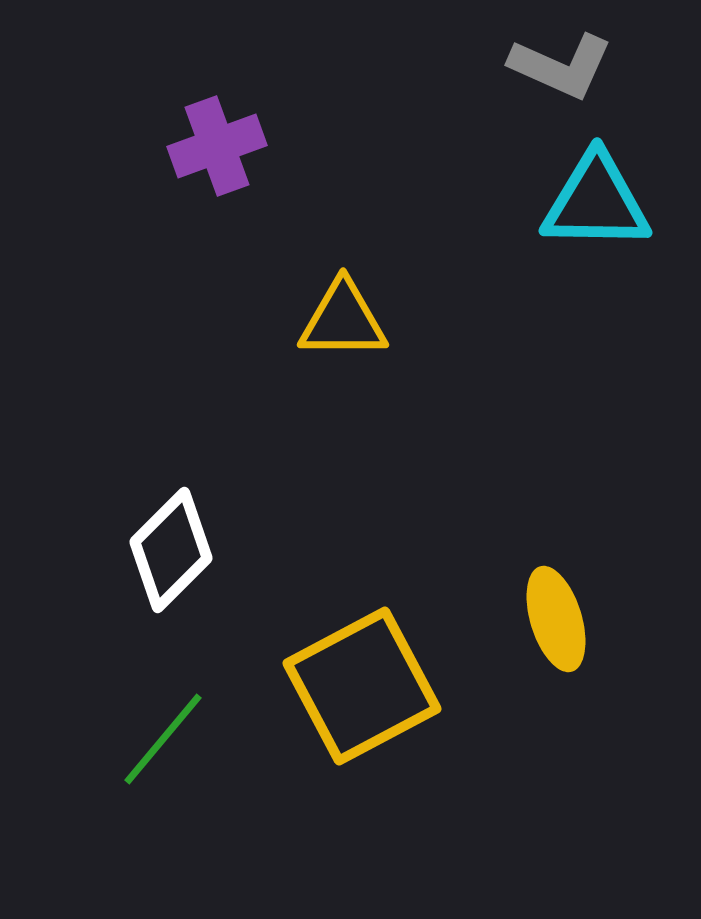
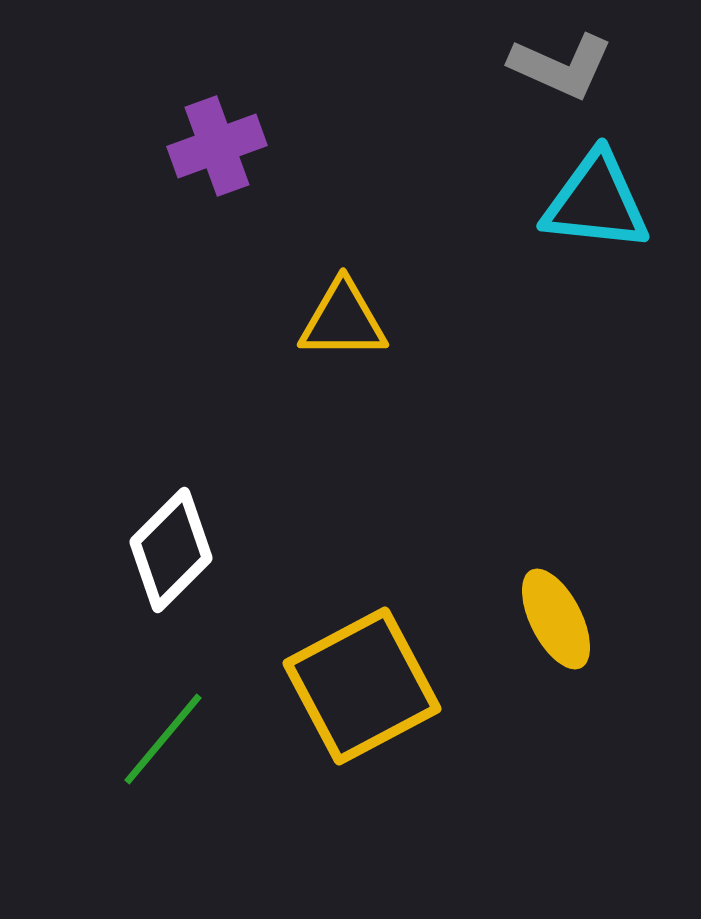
cyan triangle: rotated 5 degrees clockwise
yellow ellipse: rotated 10 degrees counterclockwise
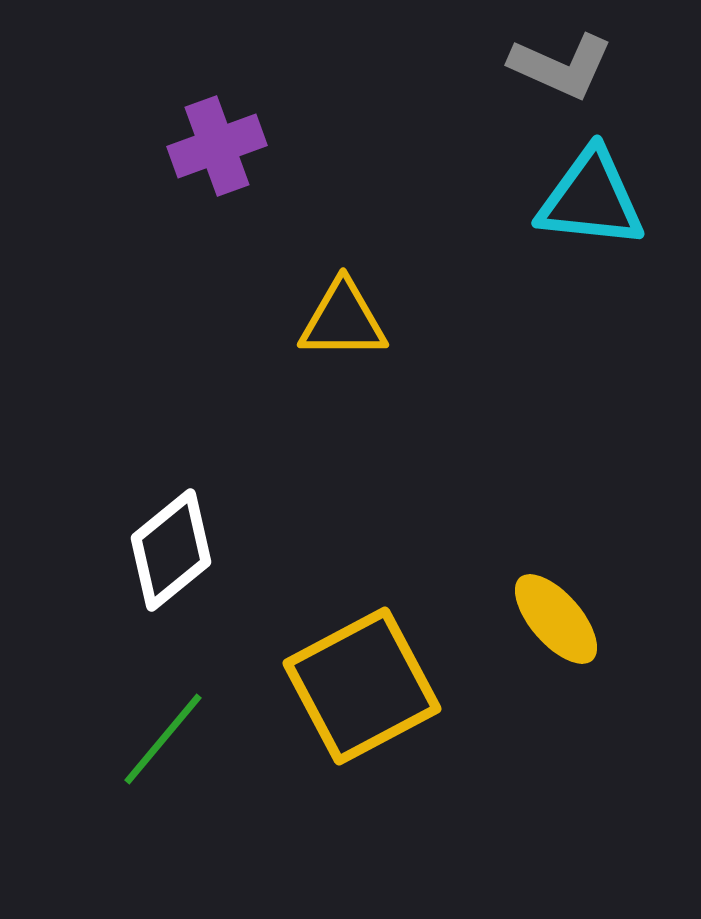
cyan triangle: moved 5 px left, 3 px up
white diamond: rotated 6 degrees clockwise
yellow ellipse: rotated 14 degrees counterclockwise
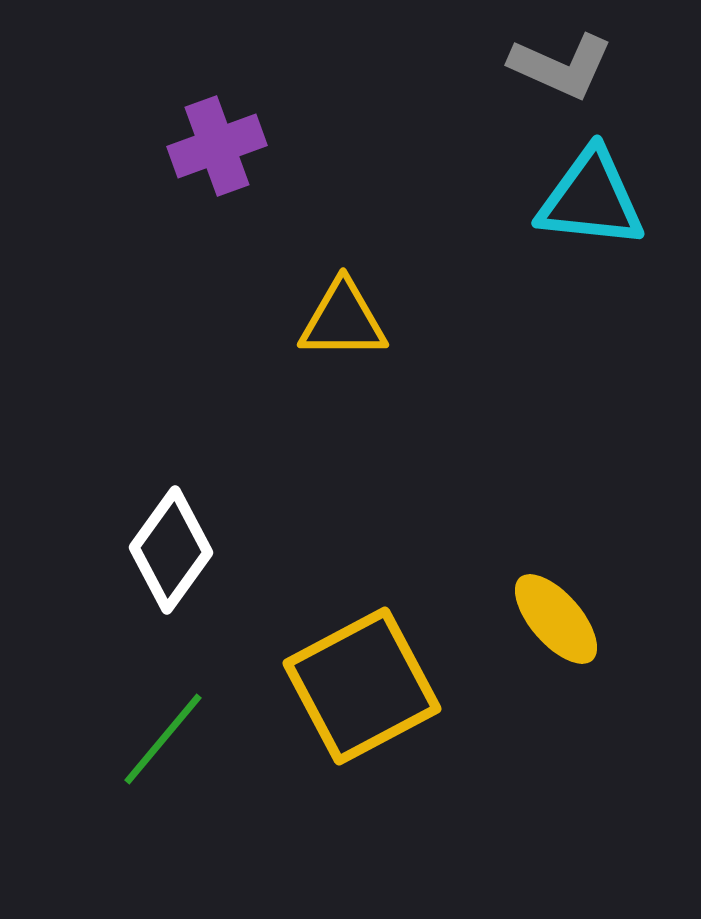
white diamond: rotated 15 degrees counterclockwise
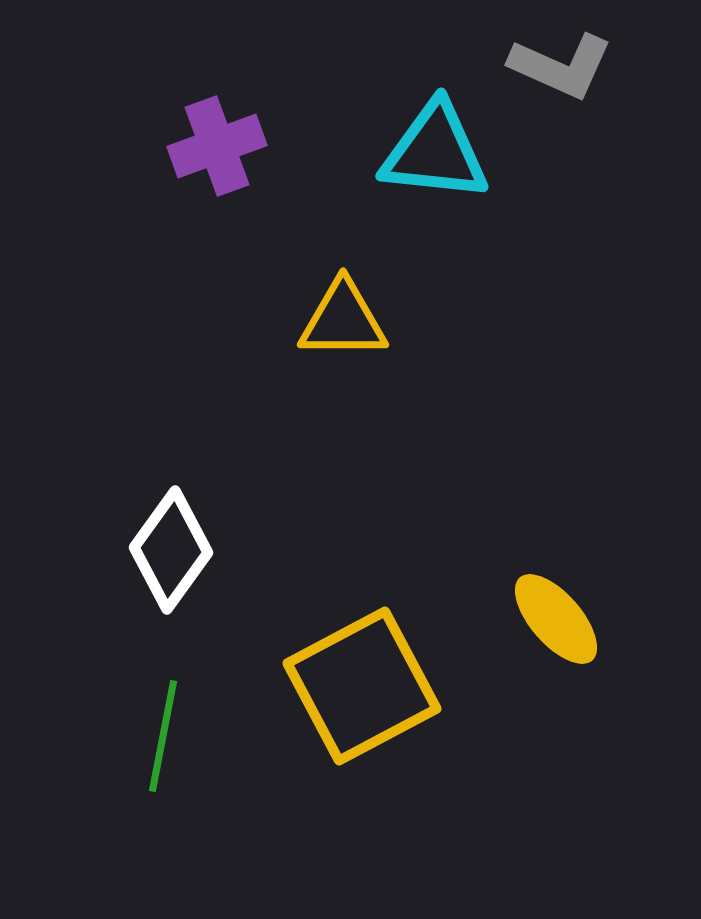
cyan triangle: moved 156 px left, 47 px up
green line: moved 3 px up; rotated 29 degrees counterclockwise
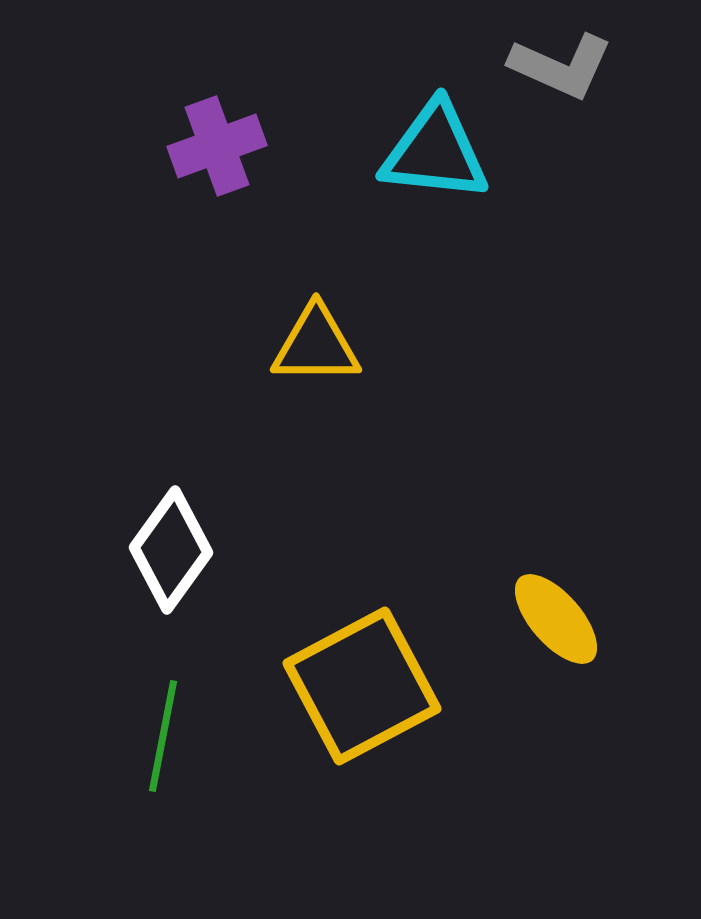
yellow triangle: moved 27 px left, 25 px down
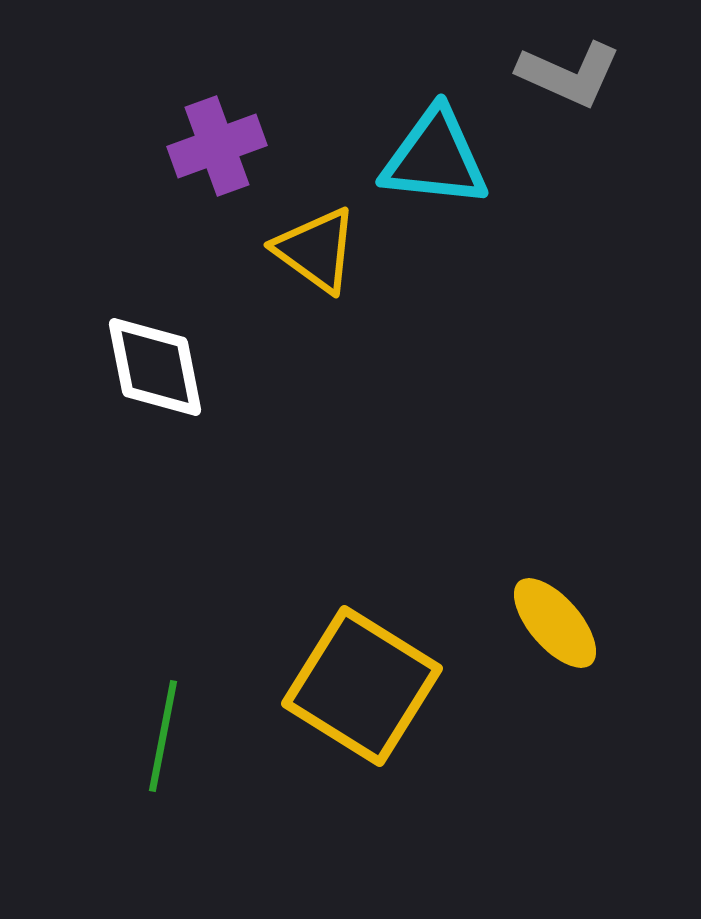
gray L-shape: moved 8 px right, 8 px down
cyan triangle: moved 6 px down
yellow triangle: moved 95 px up; rotated 36 degrees clockwise
white diamond: moved 16 px left, 183 px up; rotated 47 degrees counterclockwise
yellow ellipse: moved 1 px left, 4 px down
yellow square: rotated 30 degrees counterclockwise
